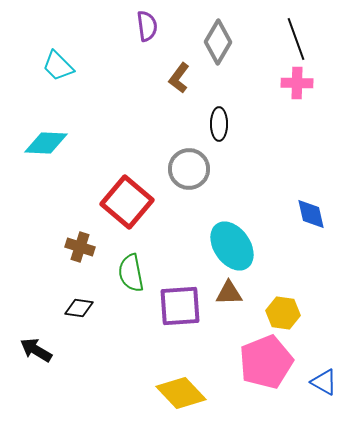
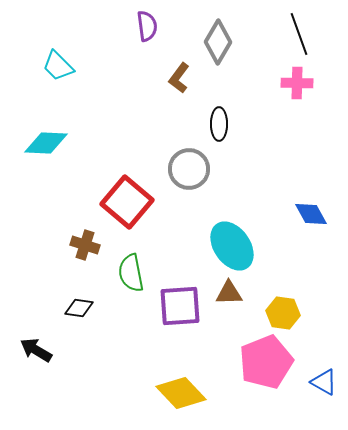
black line: moved 3 px right, 5 px up
blue diamond: rotated 16 degrees counterclockwise
brown cross: moved 5 px right, 2 px up
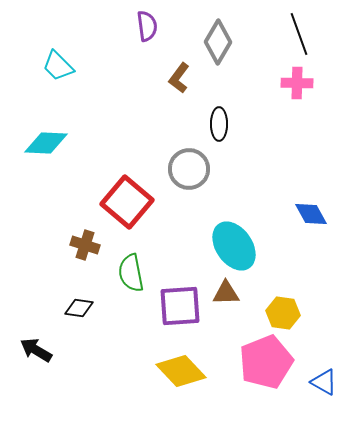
cyan ellipse: moved 2 px right
brown triangle: moved 3 px left
yellow diamond: moved 22 px up
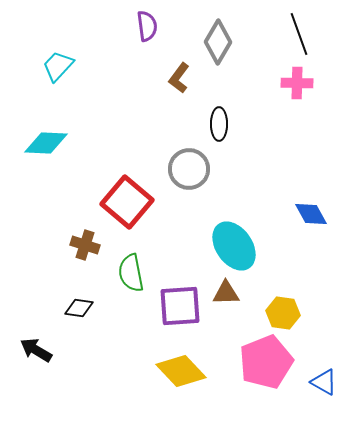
cyan trapezoid: rotated 88 degrees clockwise
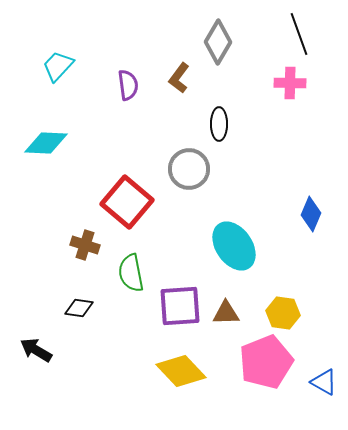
purple semicircle: moved 19 px left, 59 px down
pink cross: moved 7 px left
blue diamond: rotated 52 degrees clockwise
brown triangle: moved 20 px down
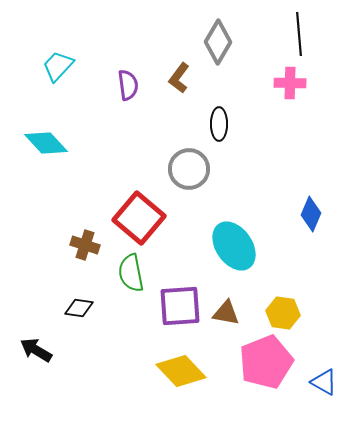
black line: rotated 15 degrees clockwise
cyan diamond: rotated 45 degrees clockwise
red square: moved 12 px right, 16 px down
brown triangle: rotated 12 degrees clockwise
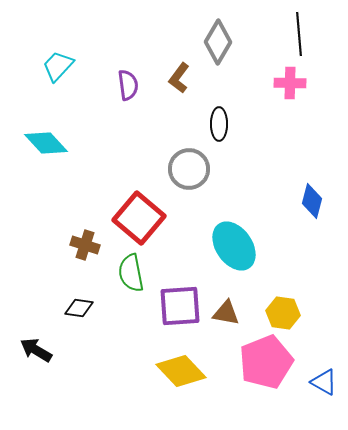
blue diamond: moved 1 px right, 13 px up; rotated 8 degrees counterclockwise
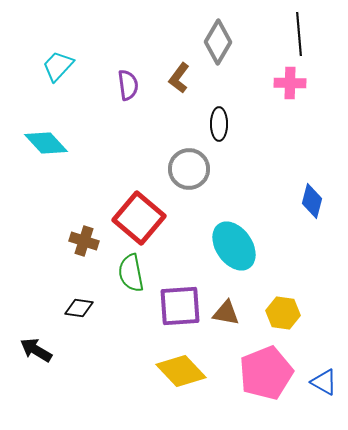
brown cross: moved 1 px left, 4 px up
pink pentagon: moved 11 px down
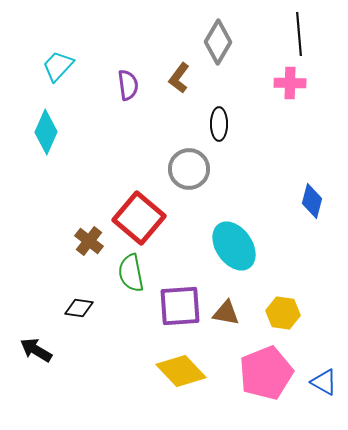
cyan diamond: moved 11 px up; rotated 66 degrees clockwise
brown cross: moved 5 px right; rotated 20 degrees clockwise
